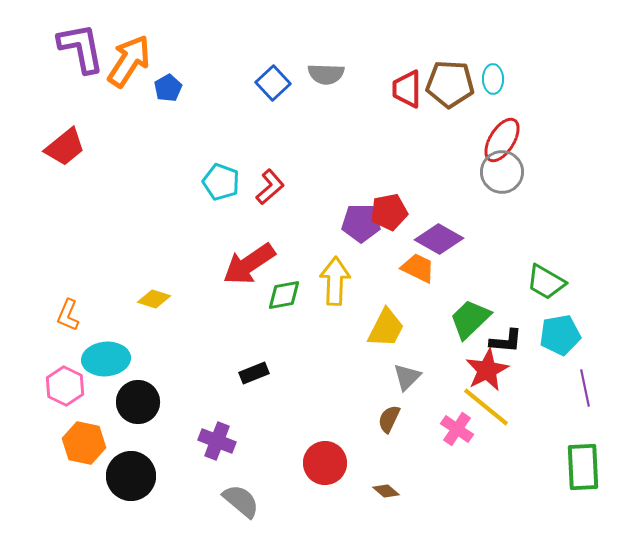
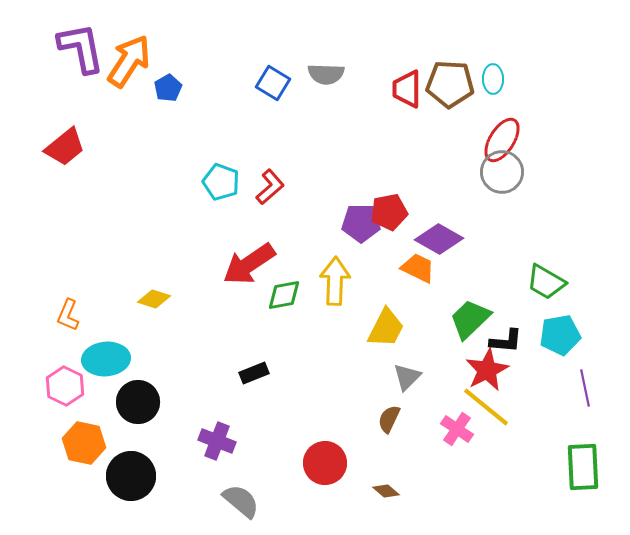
blue square at (273, 83): rotated 16 degrees counterclockwise
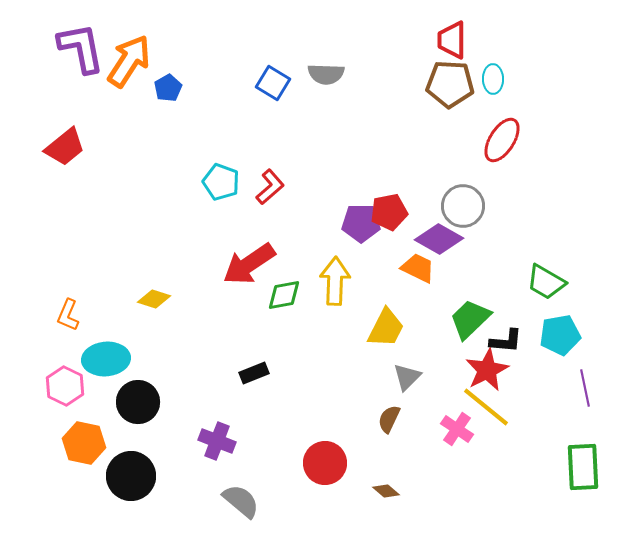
red trapezoid at (407, 89): moved 45 px right, 49 px up
gray circle at (502, 172): moved 39 px left, 34 px down
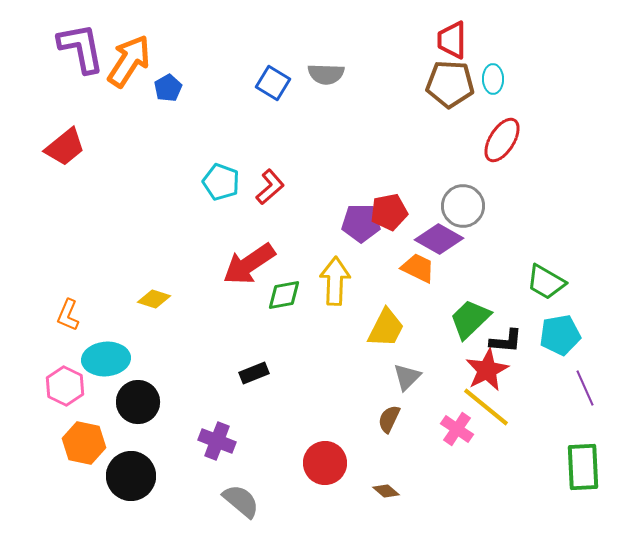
purple line at (585, 388): rotated 12 degrees counterclockwise
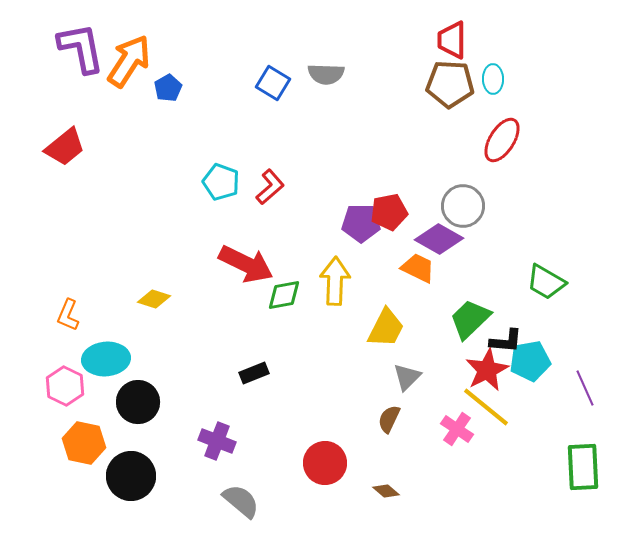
red arrow at (249, 264): moved 3 px left; rotated 120 degrees counterclockwise
cyan pentagon at (560, 335): moved 30 px left, 26 px down
